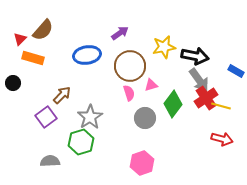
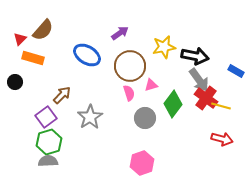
blue ellipse: rotated 40 degrees clockwise
black circle: moved 2 px right, 1 px up
red cross: rotated 20 degrees counterclockwise
green hexagon: moved 32 px left
gray semicircle: moved 2 px left
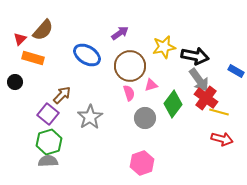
yellow line: moved 2 px left, 6 px down
purple square: moved 2 px right, 3 px up; rotated 15 degrees counterclockwise
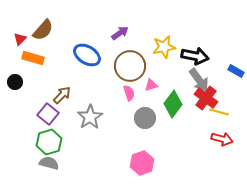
gray semicircle: moved 1 px right, 2 px down; rotated 18 degrees clockwise
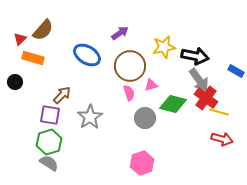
green diamond: rotated 68 degrees clockwise
purple square: moved 2 px right, 1 px down; rotated 30 degrees counterclockwise
gray semicircle: rotated 18 degrees clockwise
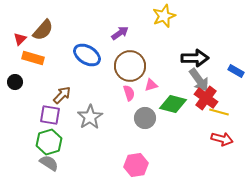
yellow star: moved 31 px up; rotated 10 degrees counterclockwise
black arrow: moved 2 px down; rotated 12 degrees counterclockwise
pink hexagon: moved 6 px left, 2 px down; rotated 10 degrees clockwise
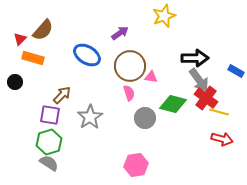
pink triangle: moved 8 px up; rotated 24 degrees clockwise
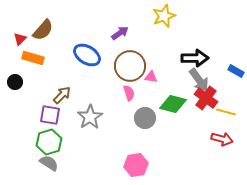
yellow line: moved 7 px right
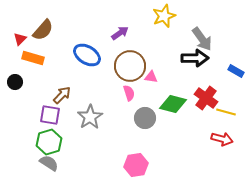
gray arrow: moved 3 px right, 41 px up
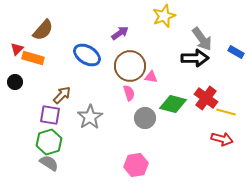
red triangle: moved 3 px left, 10 px down
blue rectangle: moved 19 px up
